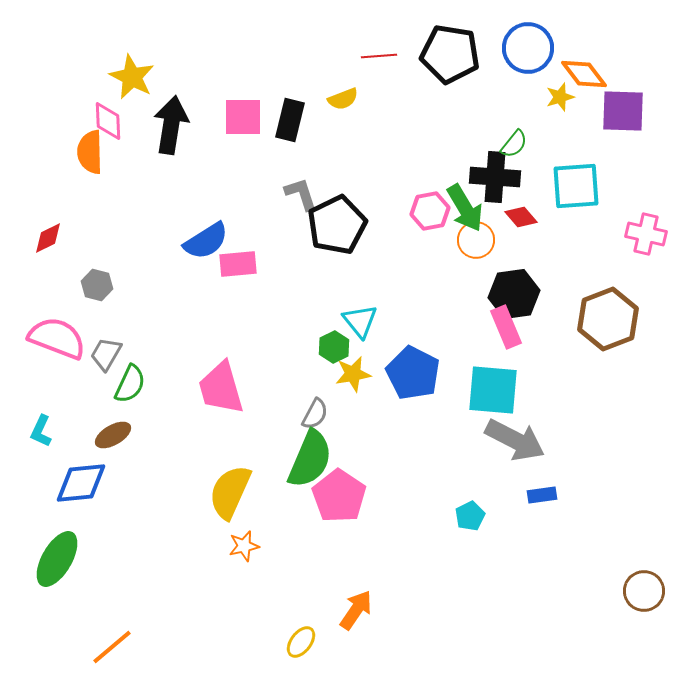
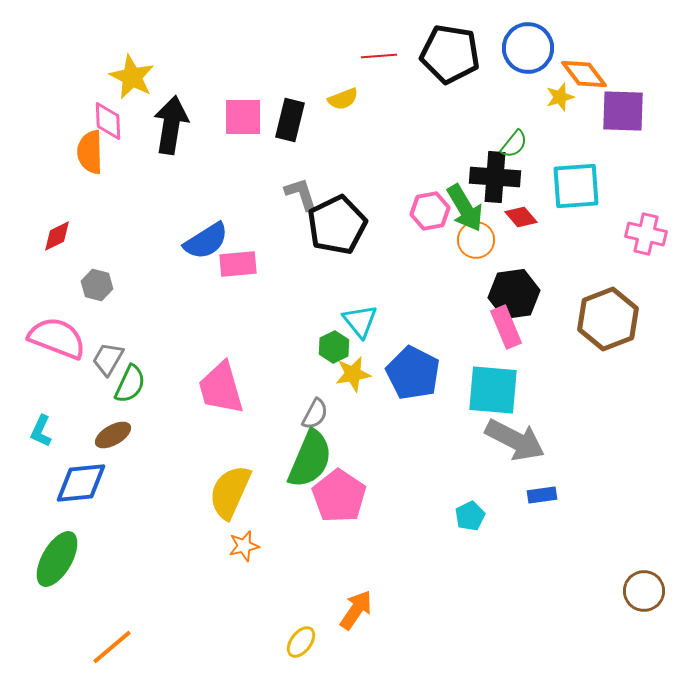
red diamond at (48, 238): moved 9 px right, 2 px up
gray trapezoid at (106, 354): moved 2 px right, 5 px down
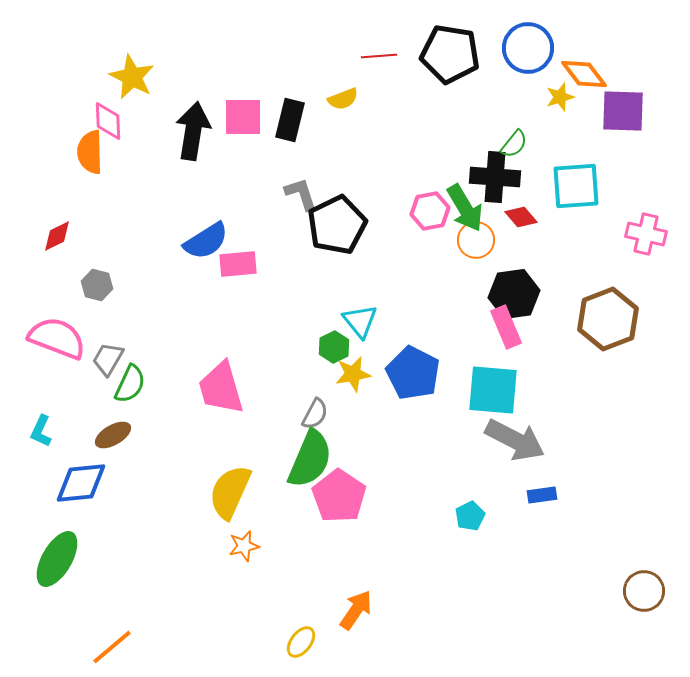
black arrow at (171, 125): moved 22 px right, 6 px down
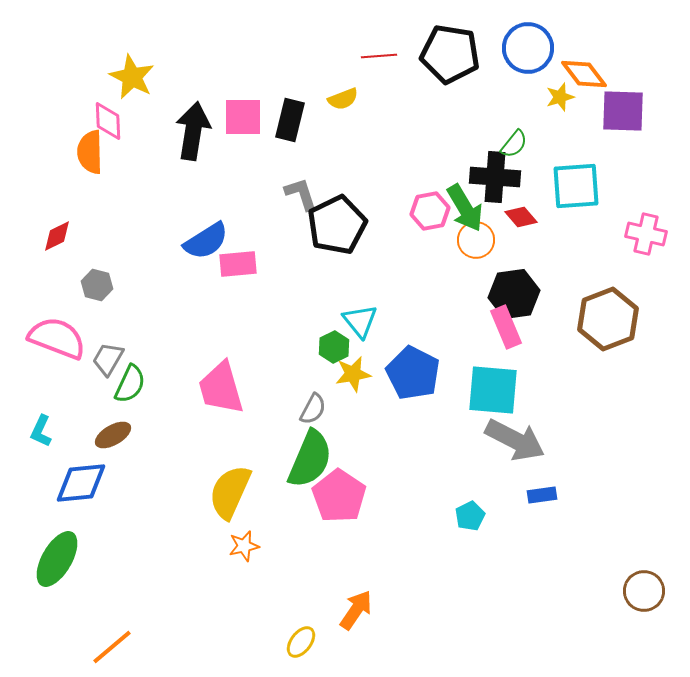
gray semicircle at (315, 414): moved 2 px left, 5 px up
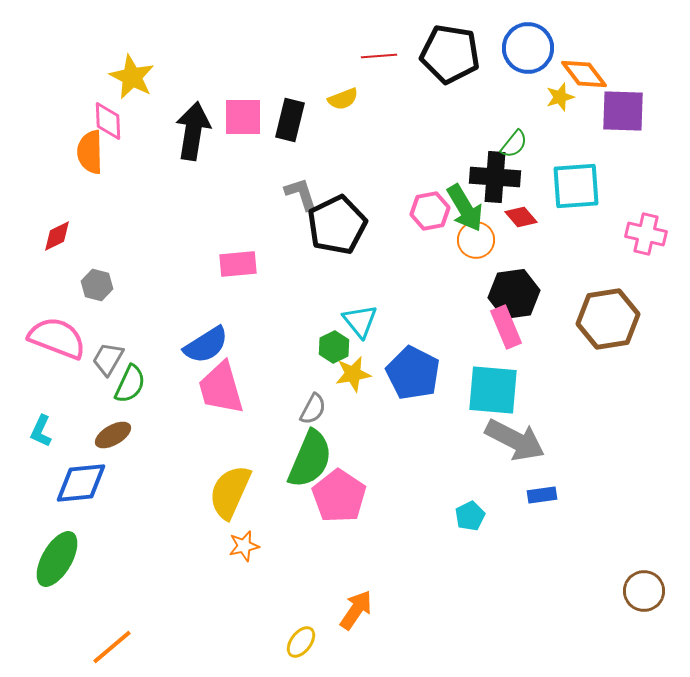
blue semicircle at (206, 241): moved 104 px down
brown hexagon at (608, 319): rotated 12 degrees clockwise
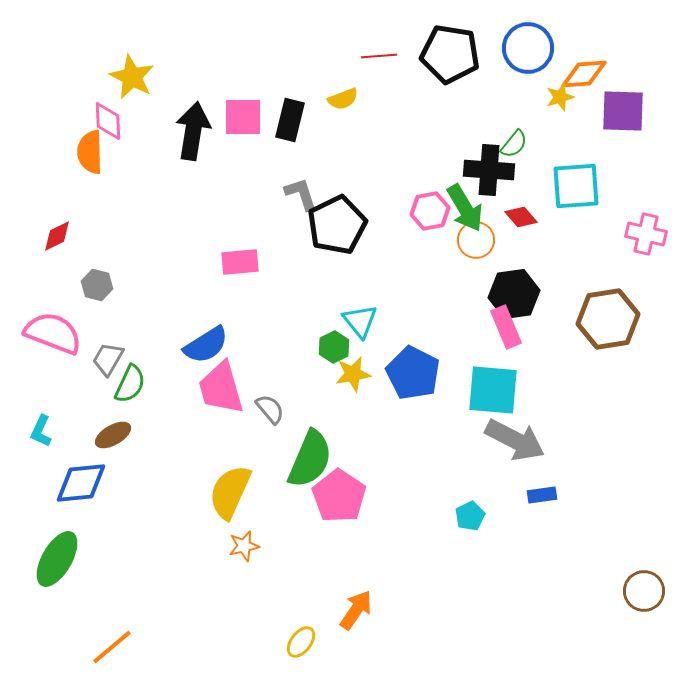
orange diamond at (584, 74): rotated 57 degrees counterclockwise
black cross at (495, 177): moved 6 px left, 7 px up
pink rectangle at (238, 264): moved 2 px right, 2 px up
pink semicircle at (57, 338): moved 4 px left, 5 px up
gray semicircle at (313, 409): moved 43 px left; rotated 68 degrees counterclockwise
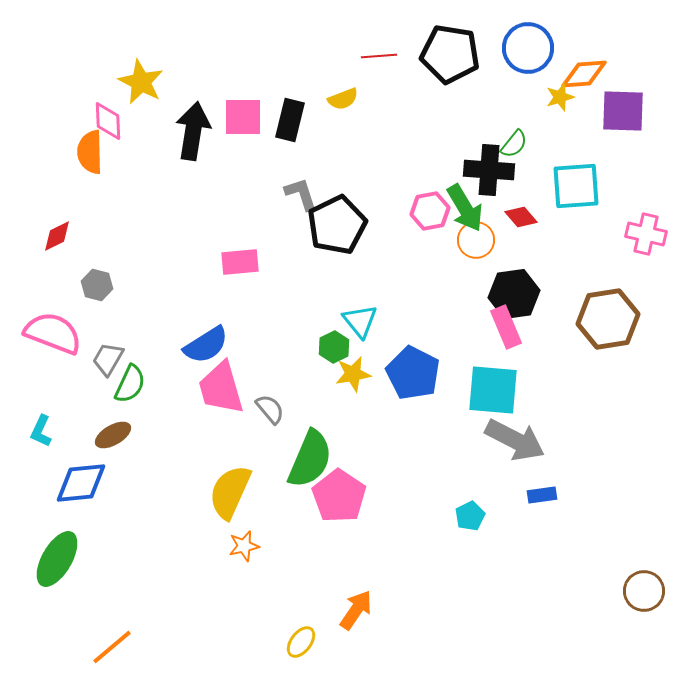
yellow star at (132, 77): moved 9 px right, 5 px down
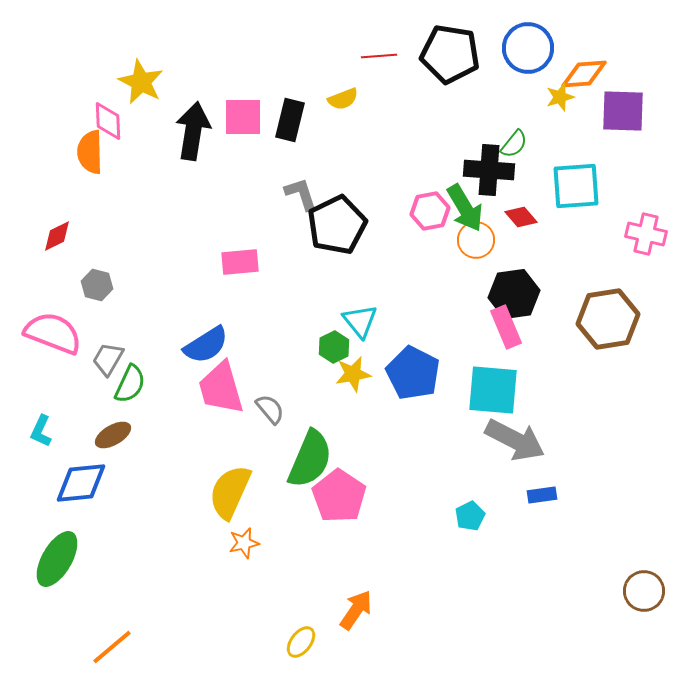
orange star at (244, 546): moved 3 px up
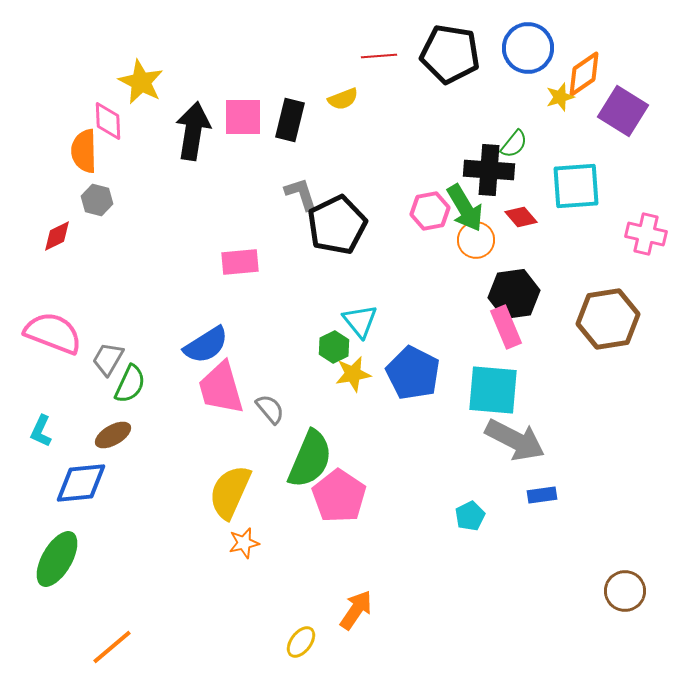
orange diamond at (584, 74): rotated 30 degrees counterclockwise
purple square at (623, 111): rotated 30 degrees clockwise
orange semicircle at (90, 152): moved 6 px left, 1 px up
gray hexagon at (97, 285): moved 85 px up
brown circle at (644, 591): moved 19 px left
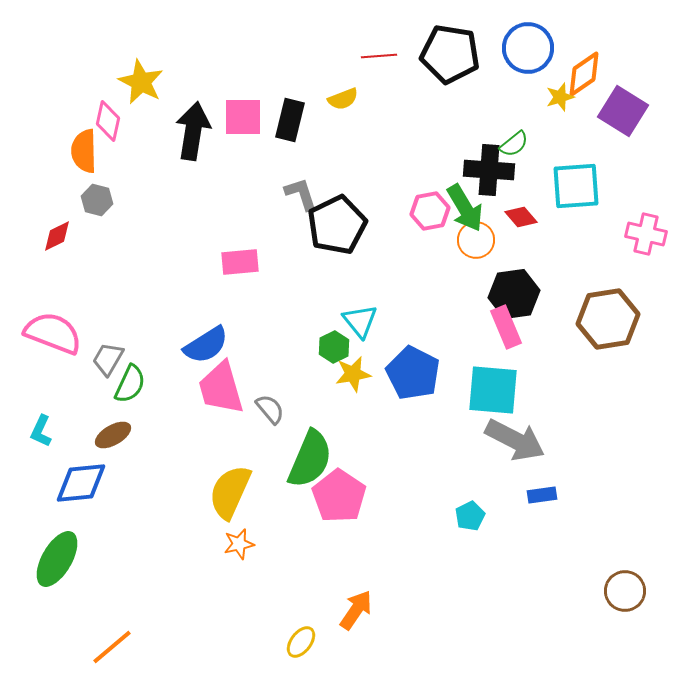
pink diamond at (108, 121): rotated 15 degrees clockwise
green semicircle at (514, 144): rotated 12 degrees clockwise
orange star at (244, 543): moved 5 px left, 1 px down
